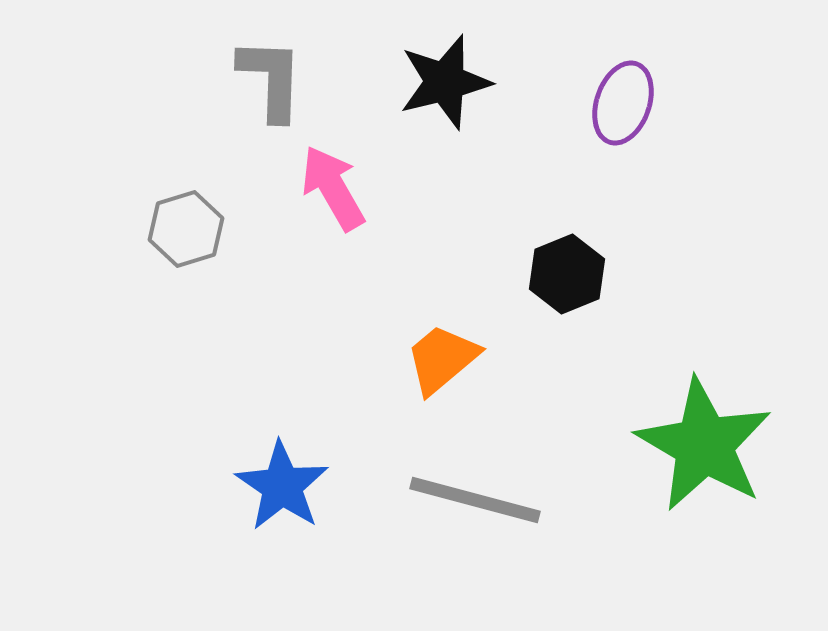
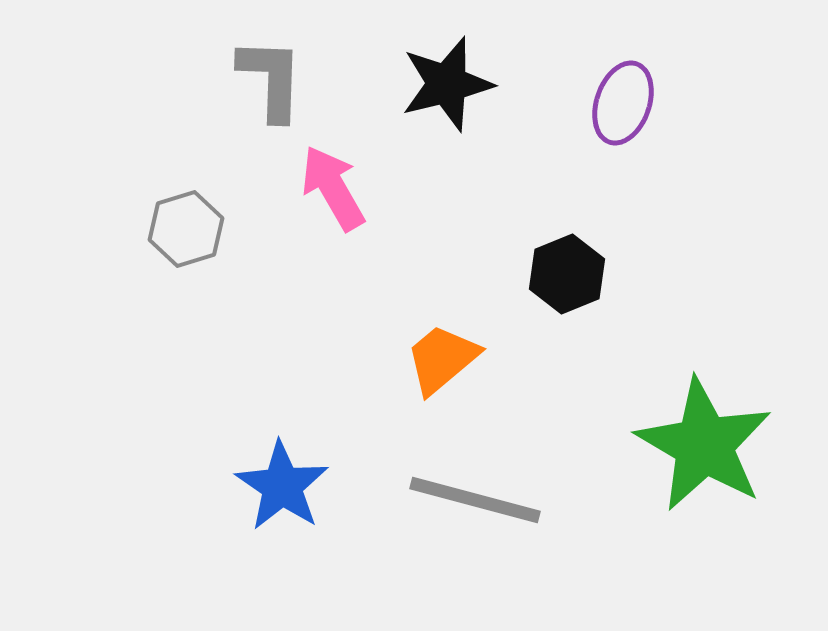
black star: moved 2 px right, 2 px down
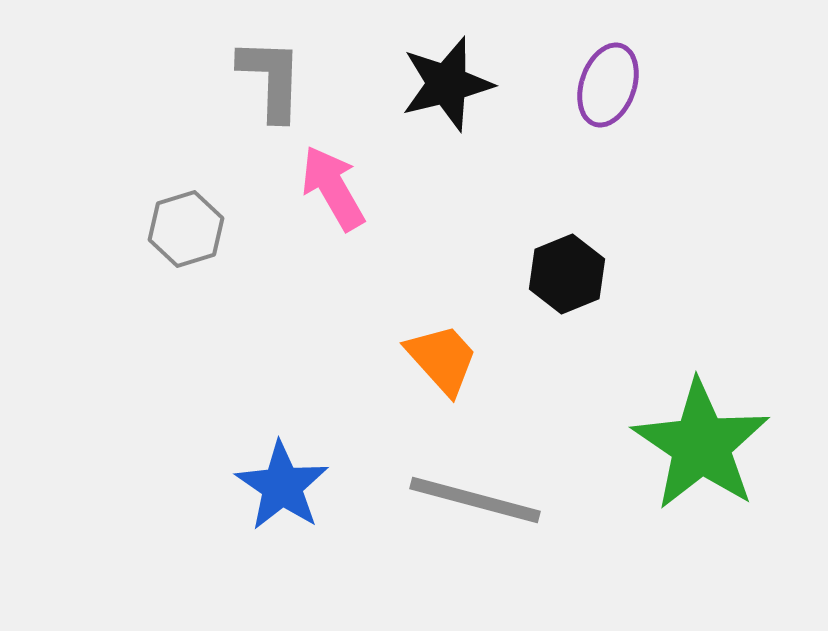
purple ellipse: moved 15 px left, 18 px up
orange trapezoid: rotated 88 degrees clockwise
green star: moved 3 px left; rotated 4 degrees clockwise
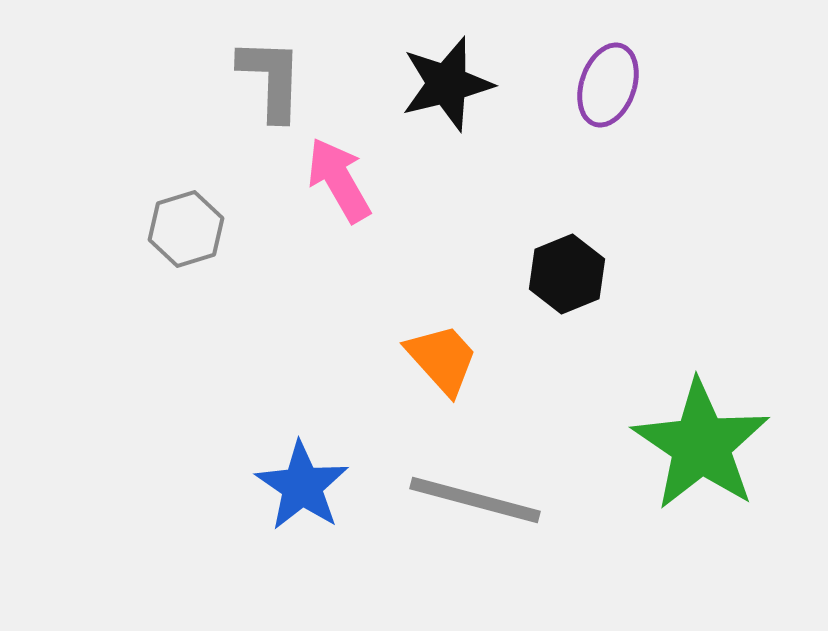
pink arrow: moved 6 px right, 8 px up
blue star: moved 20 px right
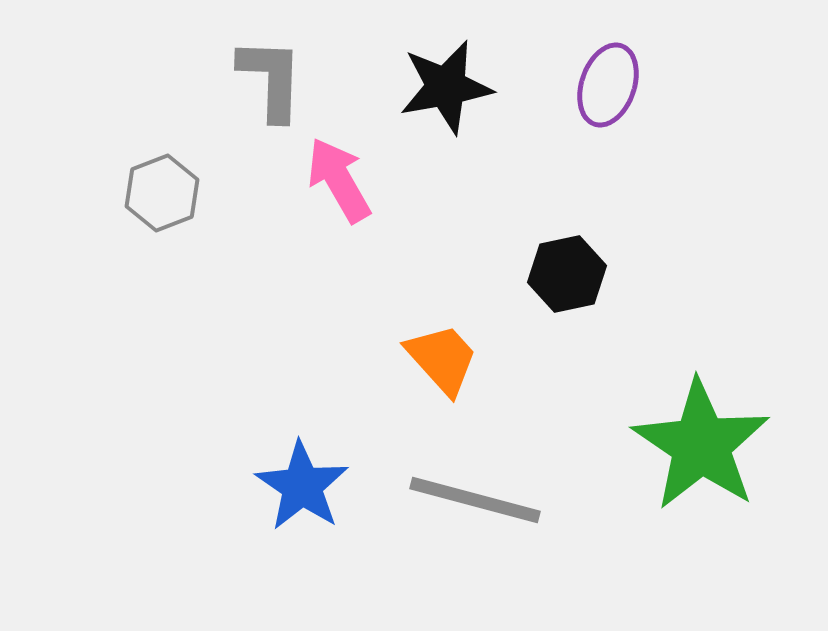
black star: moved 1 px left, 3 px down; rotated 4 degrees clockwise
gray hexagon: moved 24 px left, 36 px up; rotated 4 degrees counterclockwise
black hexagon: rotated 10 degrees clockwise
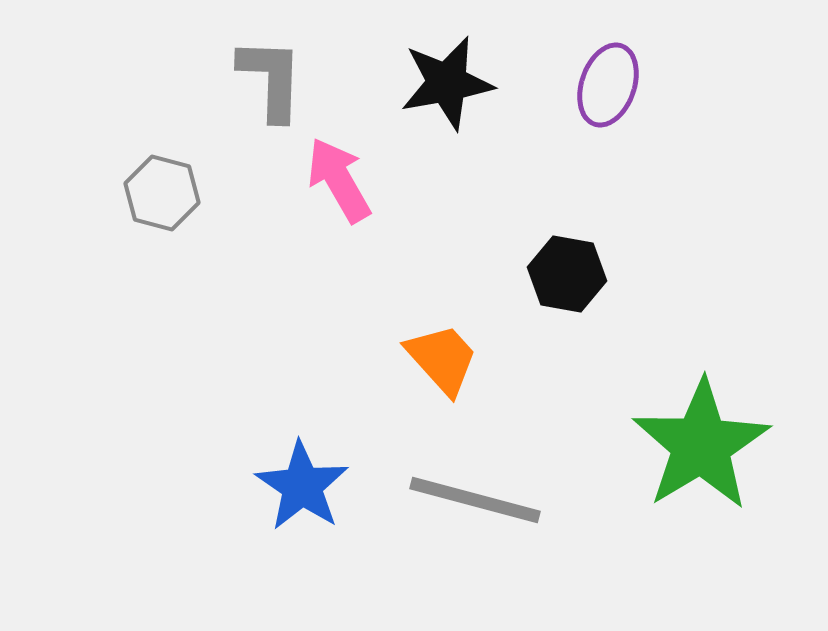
black star: moved 1 px right, 4 px up
gray hexagon: rotated 24 degrees counterclockwise
black hexagon: rotated 22 degrees clockwise
green star: rotated 7 degrees clockwise
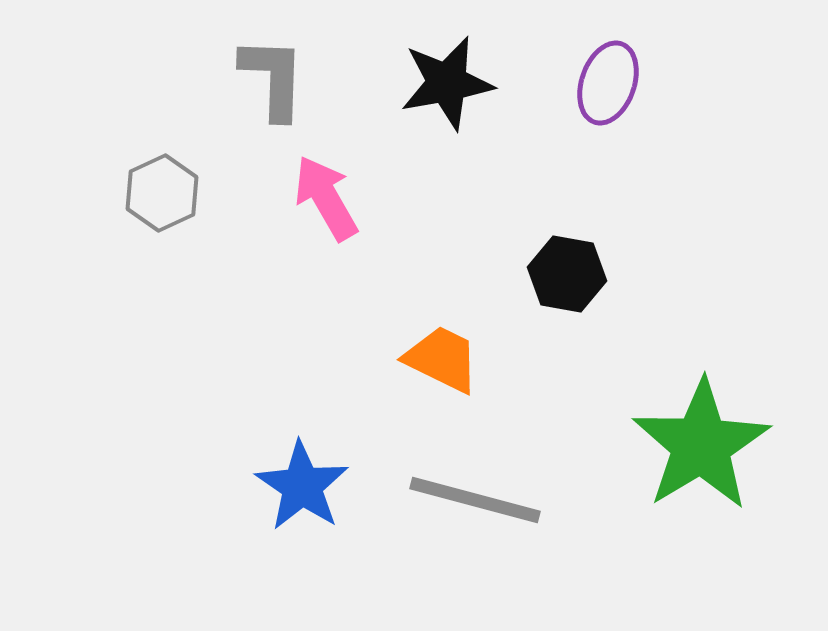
gray L-shape: moved 2 px right, 1 px up
purple ellipse: moved 2 px up
pink arrow: moved 13 px left, 18 px down
gray hexagon: rotated 20 degrees clockwise
orange trapezoid: rotated 22 degrees counterclockwise
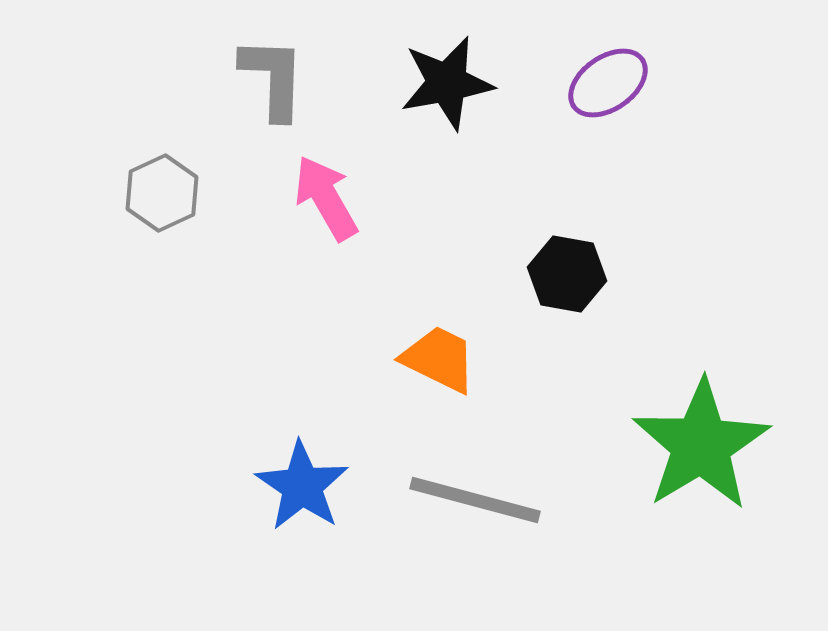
purple ellipse: rotated 36 degrees clockwise
orange trapezoid: moved 3 px left
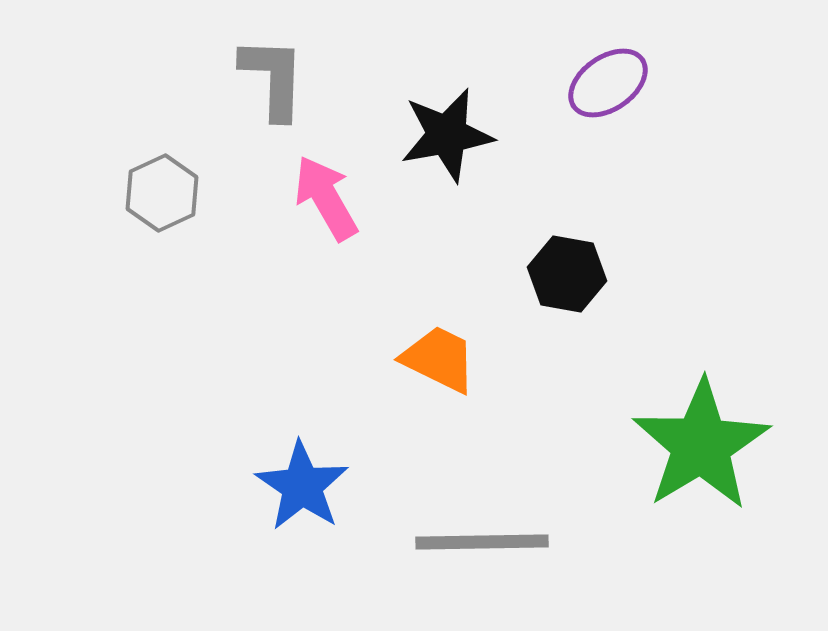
black star: moved 52 px down
gray line: moved 7 px right, 42 px down; rotated 16 degrees counterclockwise
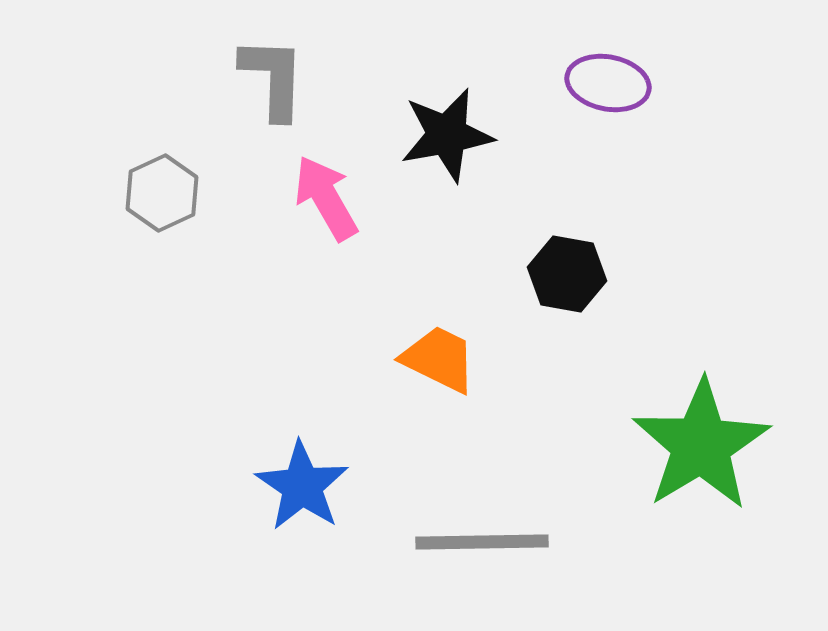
purple ellipse: rotated 46 degrees clockwise
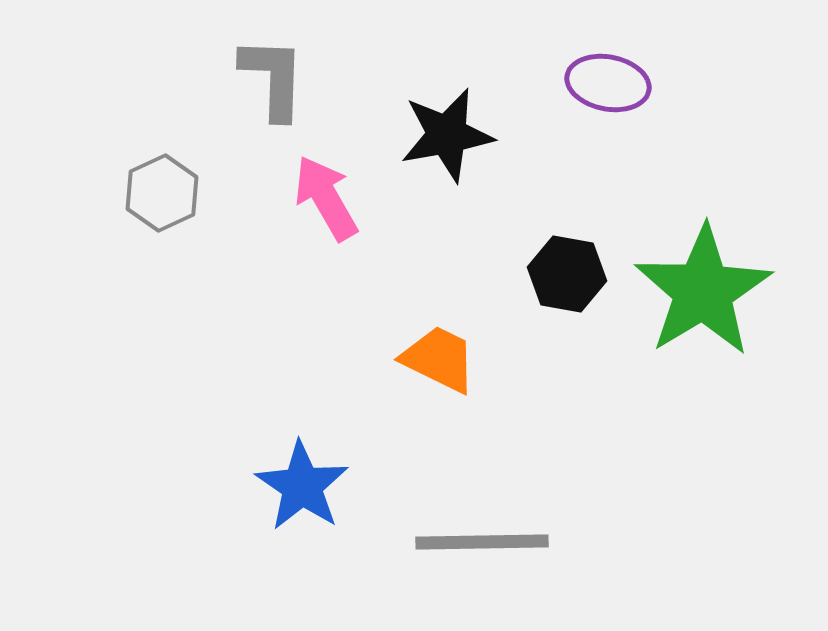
green star: moved 2 px right, 154 px up
